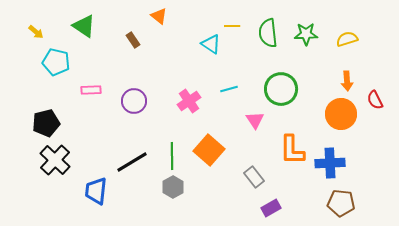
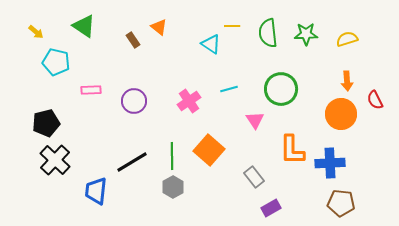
orange triangle: moved 11 px down
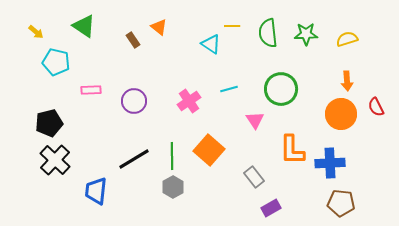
red semicircle: moved 1 px right, 7 px down
black pentagon: moved 3 px right
black line: moved 2 px right, 3 px up
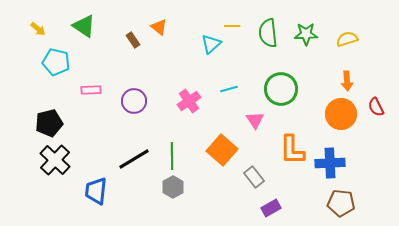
yellow arrow: moved 2 px right, 3 px up
cyan triangle: rotated 45 degrees clockwise
orange square: moved 13 px right
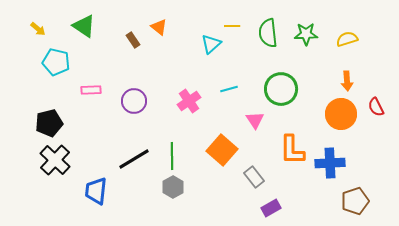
brown pentagon: moved 14 px right, 2 px up; rotated 24 degrees counterclockwise
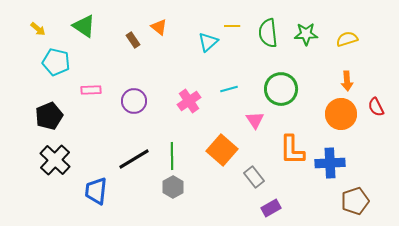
cyan triangle: moved 3 px left, 2 px up
black pentagon: moved 7 px up; rotated 8 degrees counterclockwise
